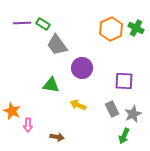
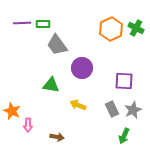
green rectangle: rotated 32 degrees counterclockwise
gray star: moved 4 px up
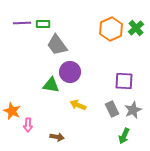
green cross: rotated 21 degrees clockwise
purple circle: moved 12 px left, 4 px down
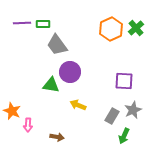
gray rectangle: moved 7 px down; rotated 56 degrees clockwise
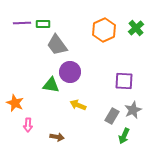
orange hexagon: moved 7 px left, 1 px down
orange star: moved 3 px right, 8 px up
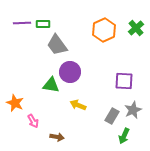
pink arrow: moved 5 px right, 4 px up; rotated 32 degrees counterclockwise
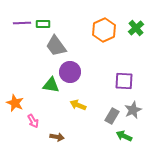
gray trapezoid: moved 1 px left, 1 px down
green arrow: rotated 91 degrees clockwise
